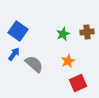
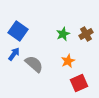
brown cross: moved 1 px left, 2 px down; rotated 24 degrees counterclockwise
red square: moved 1 px right
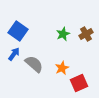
orange star: moved 6 px left, 7 px down
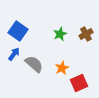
green star: moved 3 px left
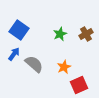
blue square: moved 1 px right, 1 px up
orange star: moved 2 px right, 1 px up
red square: moved 2 px down
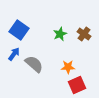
brown cross: moved 2 px left; rotated 24 degrees counterclockwise
orange star: moved 4 px right; rotated 24 degrees clockwise
red square: moved 2 px left
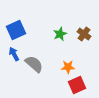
blue square: moved 3 px left; rotated 30 degrees clockwise
blue arrow: rotated 64 degrees counterclockwise
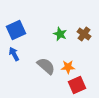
green star: rotated 24 degrees counterclockwise
gray semicircle: moved 12 px right, 2 px down
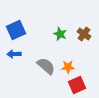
blue arrow: rotated 64 degrees counterclockwise
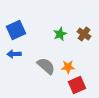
green star: rotated 24 degrees clockwise
